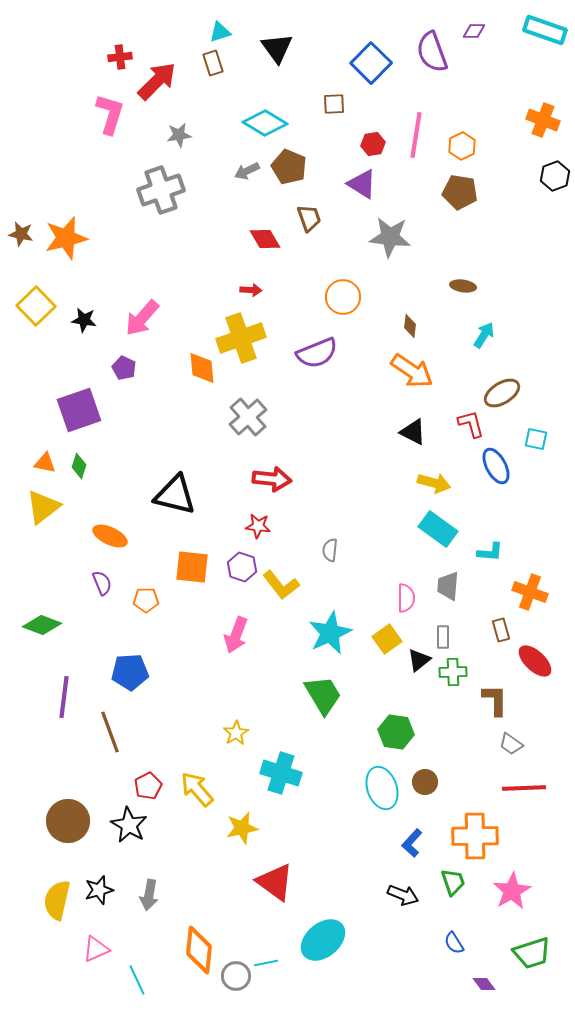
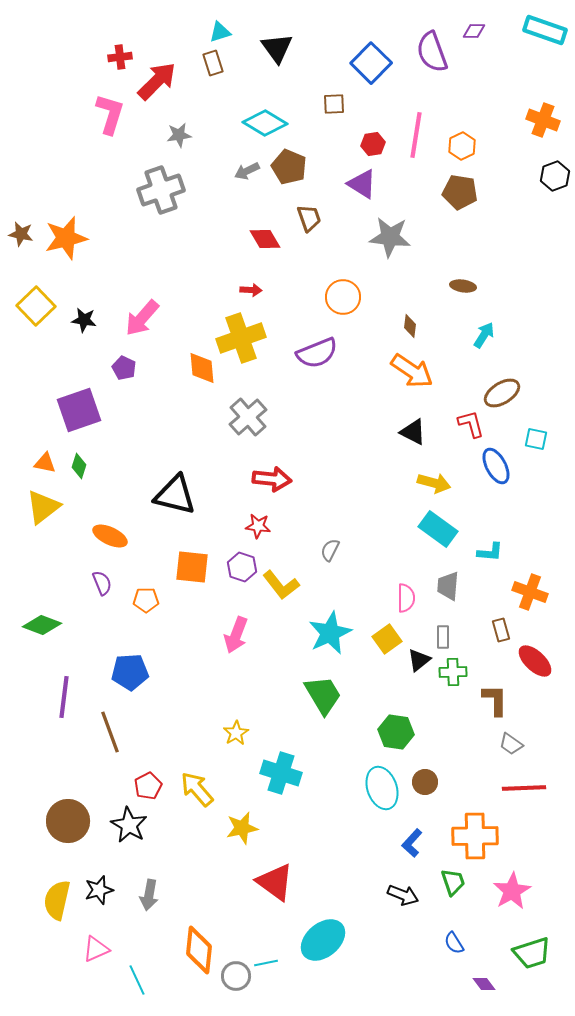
gray semicircle at (330, 550): rotated 20 degrees clockwise
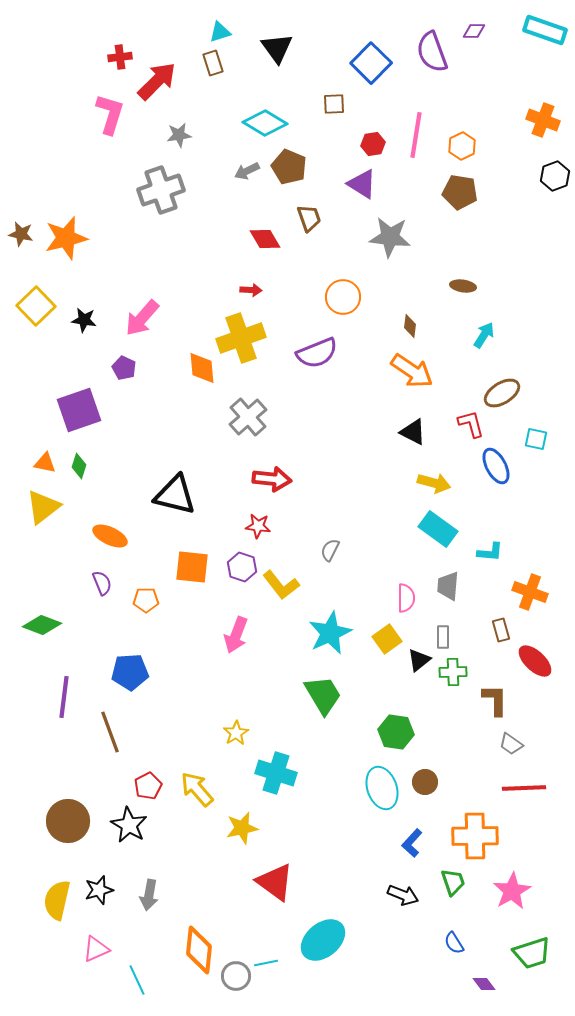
cyan cross at (281, 773): moved 5 px left
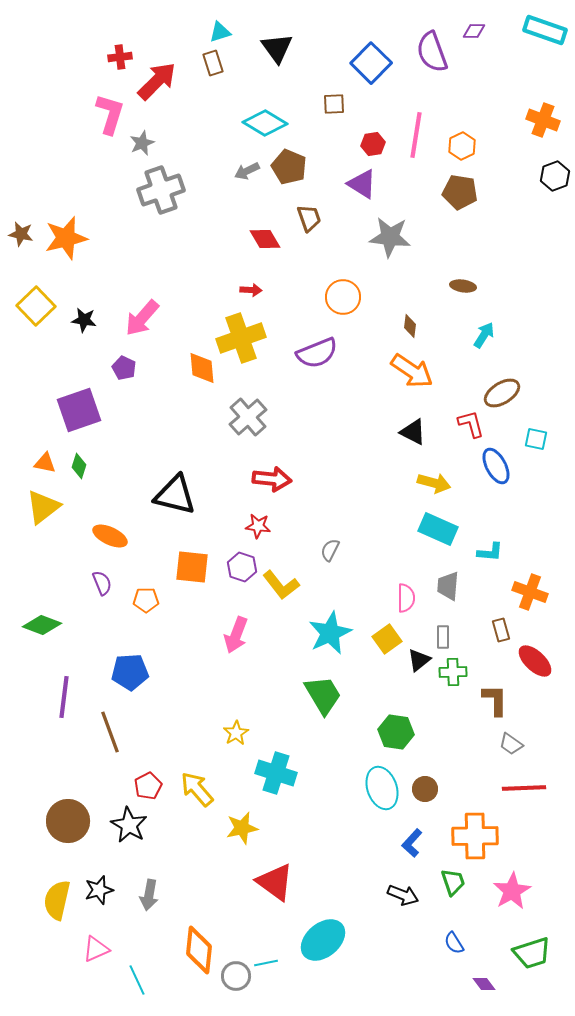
gray star at (179, 135): moved 37 px left, 8 px down; rotated 15 degrees counterclockwise
cyan rectangle at (438, 529): rotated 12 degrees counterclockwise
brown circle at (425, 782): moved 7 px down
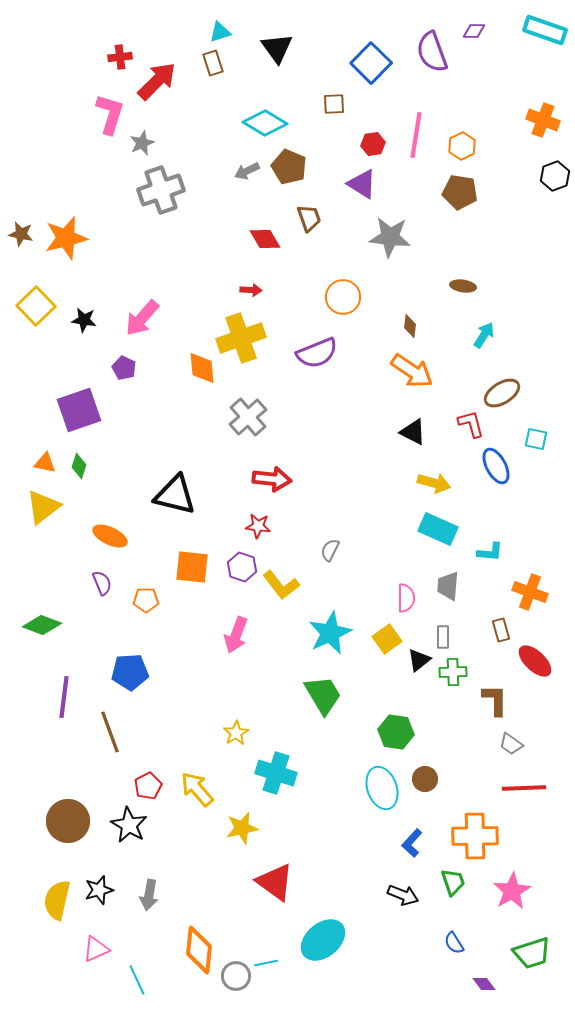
brown circle at (425, 789): moved 10 px up
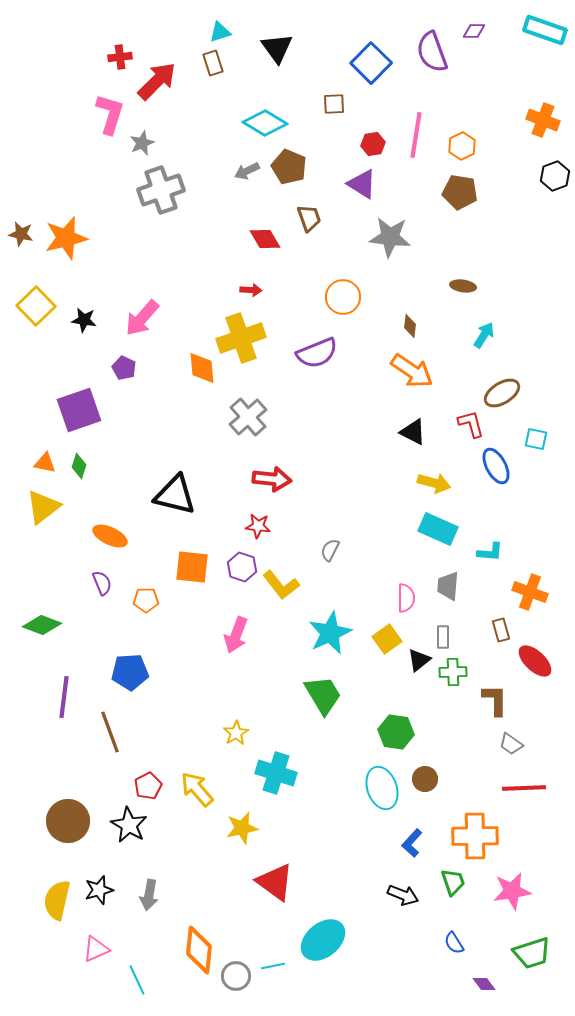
pink star at (512, 891): rotated 21 degrees clockwise
cyan line at (266, 963): moved 7 px right, 3 px down
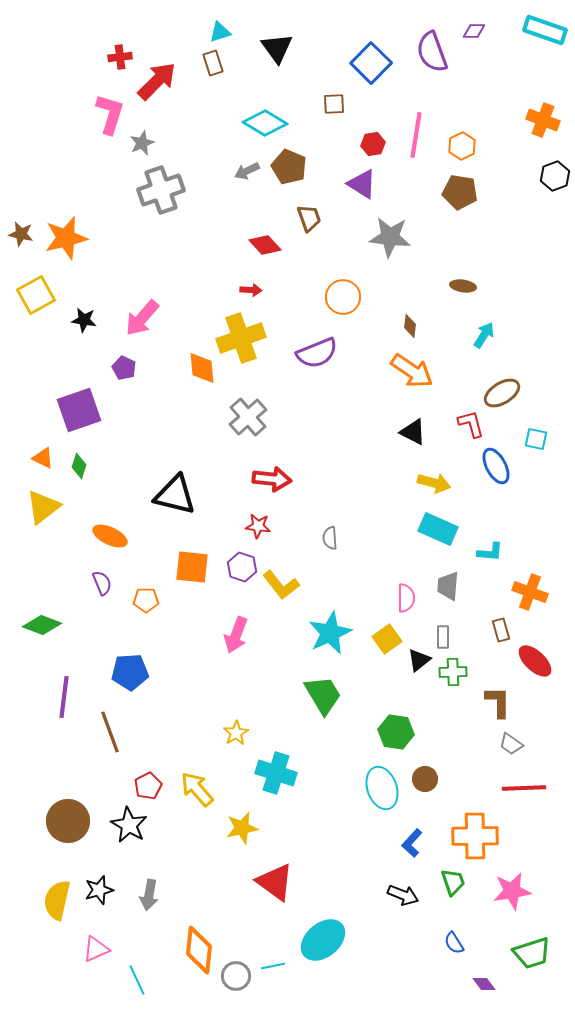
red diamond at (265, 239): moved 6 px down; rotated 12 degrees counterclockwise
yellow square at (36, 306): moved 11 px up; rotated 15 degrees clockwise
orange triangle at (45, 463): moved 2 px left, 5 px up; rotated 15 degrees clockwise
gray semicircle at (330, 550): moved 12 px up; rotated 30 degrees counterclockwise
brown L-shape at (495, 700): moved 3 px right, 2 px down
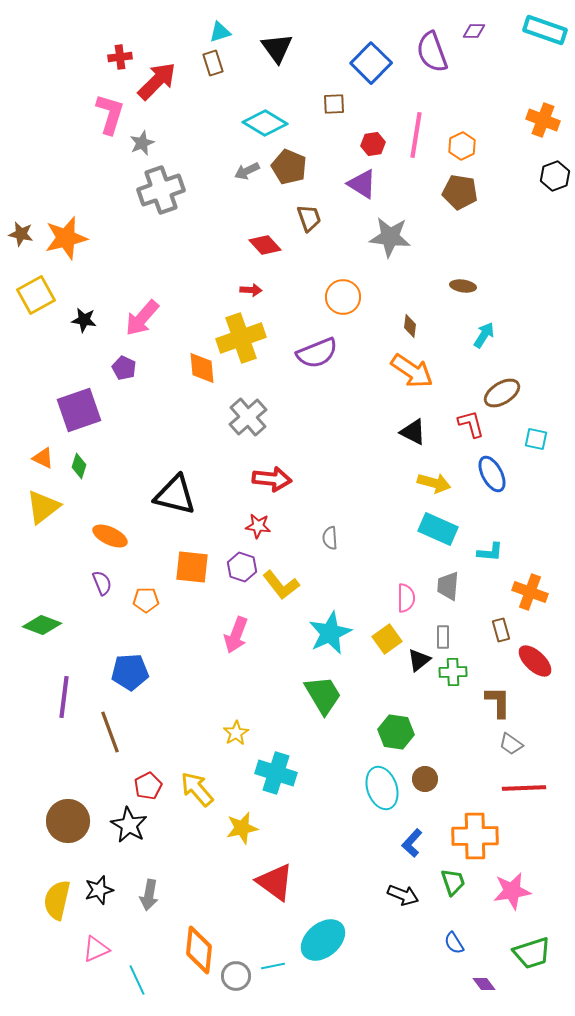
blue ellipse at (496, 466): moved 4 px left, 8 px down
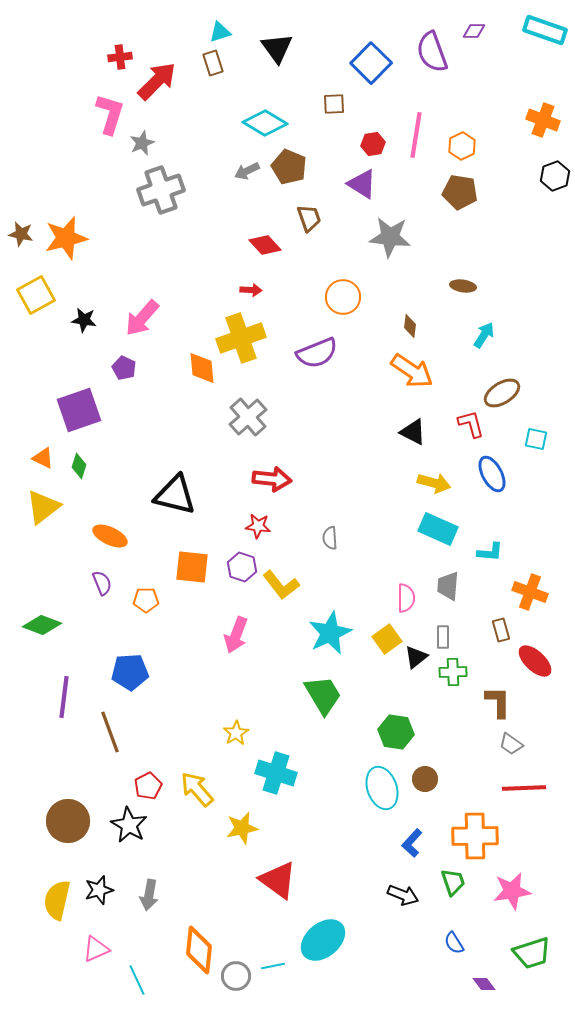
black triangle at (419, 660): moved 3 px left, 3 px up
red triangle at (275, 882): moved 3 px right, 2 px up
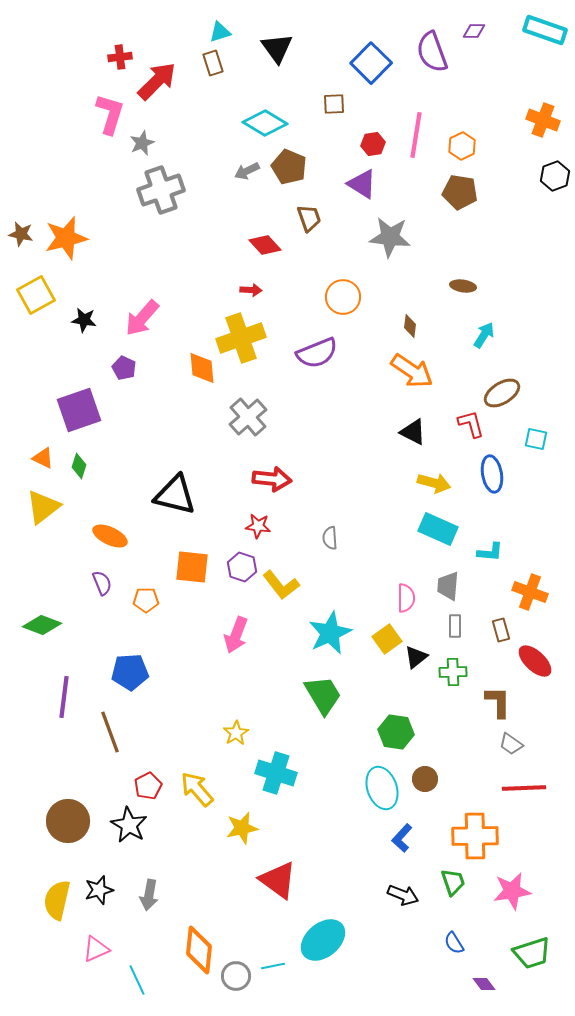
blue ellipse at (492, 474): rotated 18 degrees clockwise
gray rectangle at (443, 637): moved 12 px right, 11 px up
blue L-shape at (412, 843): moved 10 px left, 5 px up
